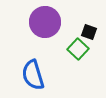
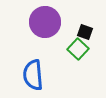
black square: moved 4 px left
blue semicircle: rotated 12 degrees clockwise
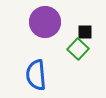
black square: rotated 21 degrees counterclockwise
blue semicircle: moved 3 px right
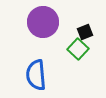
purple circle: moved 2 px left
black square: rotated 21 degrees counterclockwise
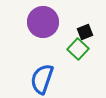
blue semicircle: moved 6 px right, 4 px down; rotated 24 degrees clockwise
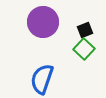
black square: moved 2 px up
green square: moved 6 px right
